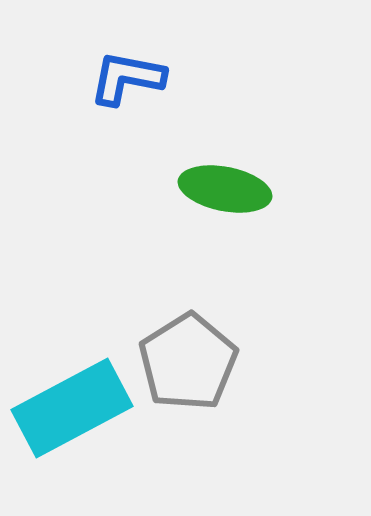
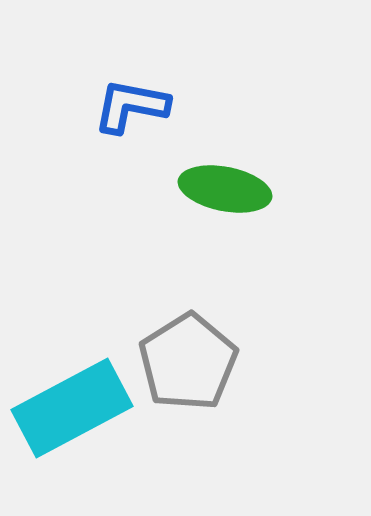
blue L-shape: moved 4 px right, 28 px down
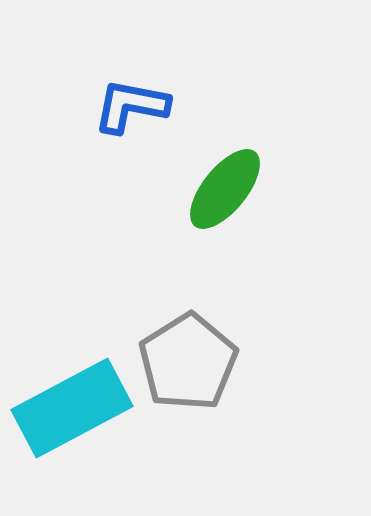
green ellipse: rotated 62 degrees counterclockwise
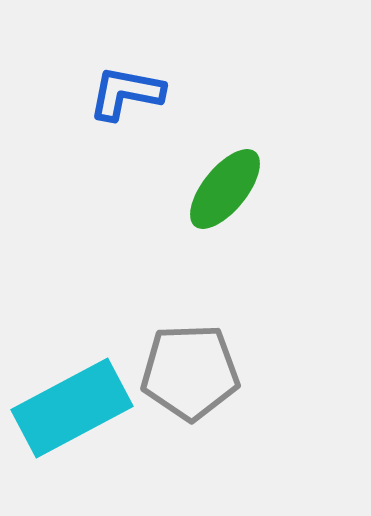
blue L-shape: moved 5 px left, 13 px up
gray pentagon: moved 2 px right, 10 px down; rotated 30 degrees clockwise
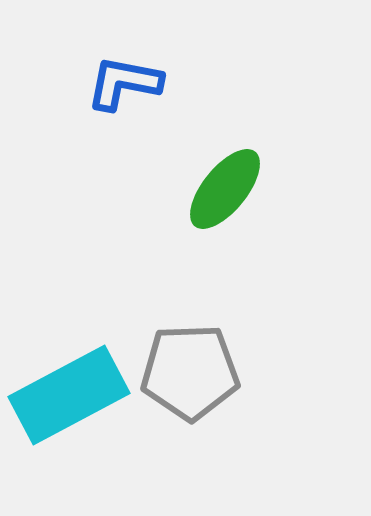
blue L-shape: moved 2 px left, 10 px up
cyan rectangle: moved 3 px left, 13 px up
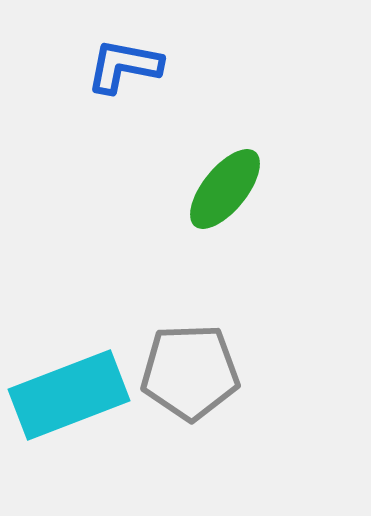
blue L-shape: moved 17 px up
cyan rectangle: rotated 7 degrees clockwise
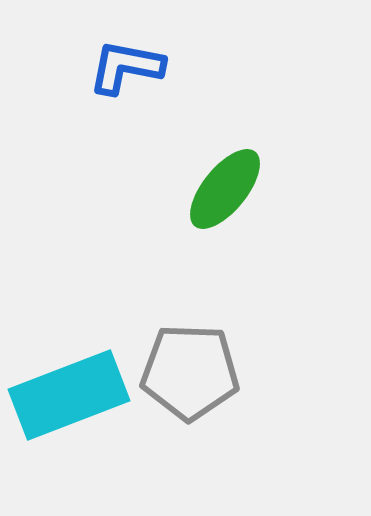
blue L-shape: moved 2 px right, 1 px down
gray pentagon: rotated 4 degrees clockwise
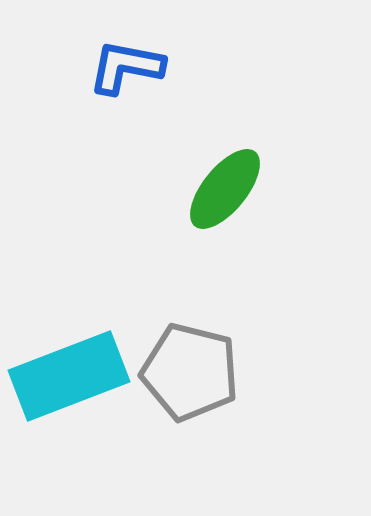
gray pentagon: rotated 12 degrees clockwise
cyan rectangle: moved 19 px up
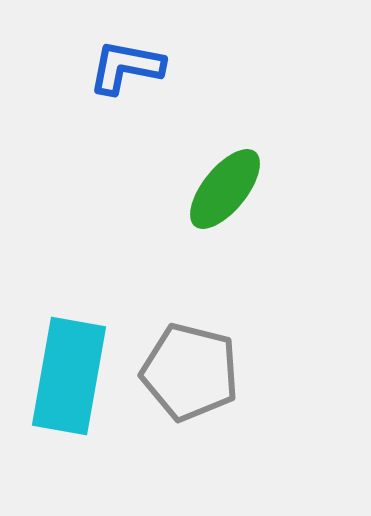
cyan rectangle: rotated 59 degrees counterclockwise
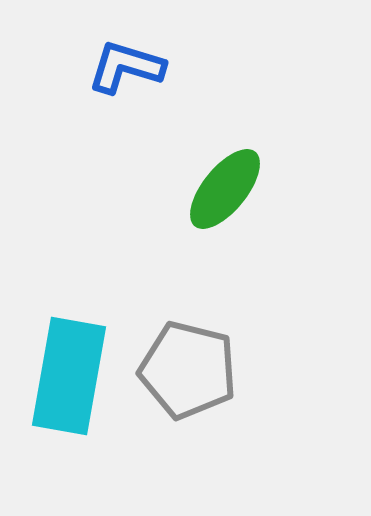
blue L-shape: rotated 6 degrees clockwise
gray pentagon: moved 2 px left, 2 px up
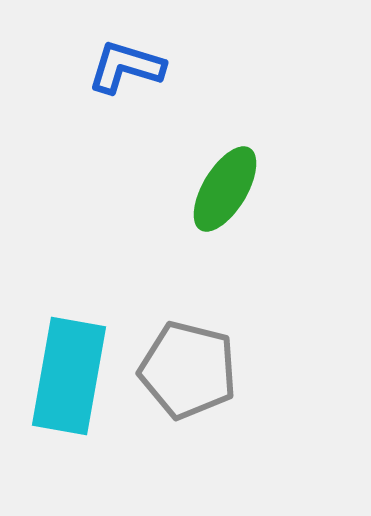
green ellipse: rotated 8 degrees counterclockwise
